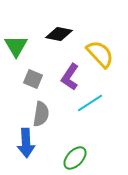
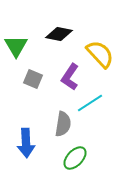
gray semicircle: moved 22 px right, 10 px down
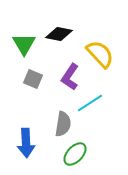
green triangle: moved 8 px right, 2 px up
green ellipse: moved 4 px up
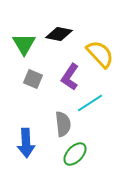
gray semicircle: rotated 15 degrees counterclockwise
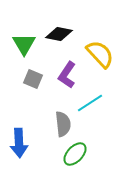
purple L-shape: moved 3 px left, 2 px up
blue arrow: moved 7 px left
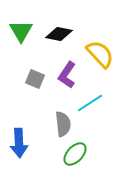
green triangle: moved 3 px left, 13 px up
gray square: moved 2 px right
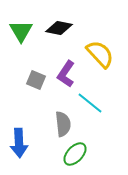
black diamond: moved 6 px up
purple L-shape: moved 1 px left, 1 px up
gray square: moved 1 px right, 1 px down
cyan line: rotated 72 degrees clockwise
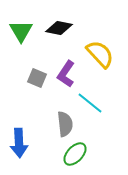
gray square: moved 1 px right, 2 px up
gray semicircle: moved 2 px right
